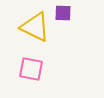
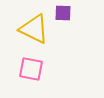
yellow triangle: moved 1 px left, 2 px down
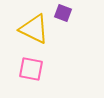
purple square: rotated 18 degrees clockwise
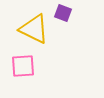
pink square: moved 8 px left, 3 px up; rotated 15 degrees counterclockwise
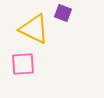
pink square: moved 2 px up
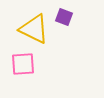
purple square: moved 1 px right, 4 px down
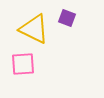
purple square: moved 3 px right, 1 px down
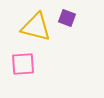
yellow triangle: moved 2 px right, 2 px up; rotated 12 degrees counterclockwise
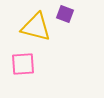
purple square: moved 2 px left, 4 px up
